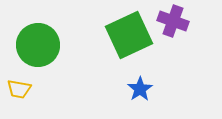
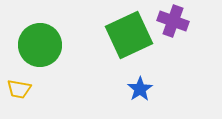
green circle: moved 2 px right
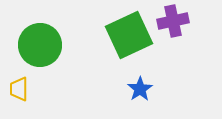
purple cross: rotated 32 degrees counterclockwise
yellow trapezoid: rotated 80 degrees clockwise
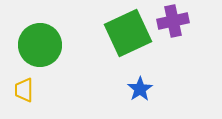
green square: moved 1 px left, 2 px up
yellow trapezoid: moved 5 px right, 1 px down
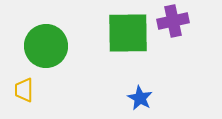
green square: rotated 24 degrees clockwise
green circle: moved 6 px right, 1 px down
blue star: moved 9 px down; rotated 10 degrees counterclockwise
